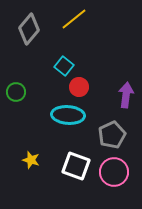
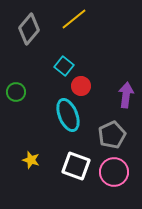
red circle: moved 2 px right, 1 px up
cyan ellipse: rotated 64 degrees clockwise
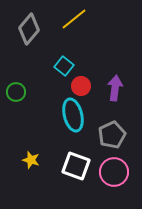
purple arrow: moved 11 px left, 7 px up
cyan ellipse: moved 5 px right; rotated 8 degrees clockwise
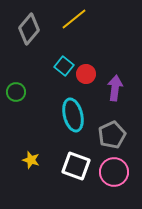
red circle: moved 5 px right, 12 px up
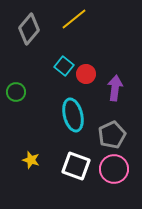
pink circle: moved 3 px up
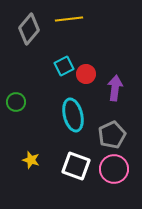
yellow line: moved 5 px left; rotated 32 degrees clockwise
cyan square: rotated 24 degrees clockwise
green circle: moved 10 px down
